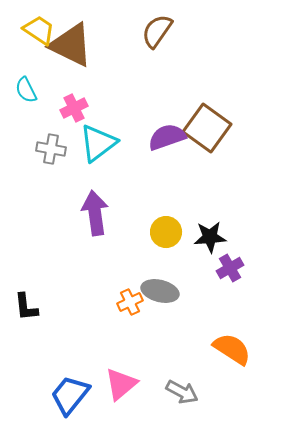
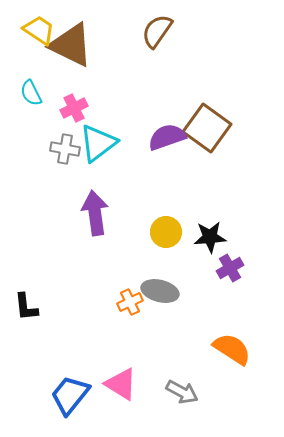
cyan semicircle: moved 5 px right, 3 px down
gray cross: moved 14 px right
pink triangle: rotated 48 degrees counterclockwise
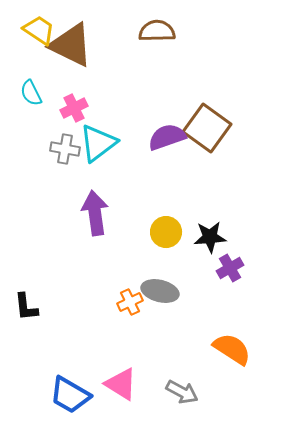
brown semicircle: rotated 54 degrees clockwise
blue trapezoid: rotated 99 degrees counterclockwise
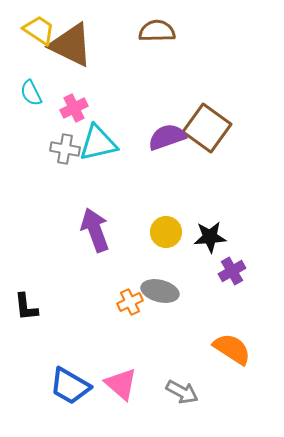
cyan triangle: rotated 24 degrees clockwise
purple arrow: moved 17 px down; rotated 12 degrees counterclockwise
purple cross: moved 2 px right, 3 px down
pink triangle: rotated 9 degrees clockwise
blue trapezoid: moved 9 px up
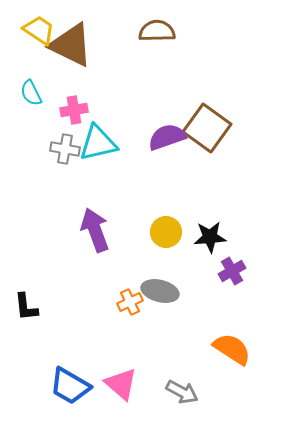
pink cross: moved 2 px down; rotated 16 degrees clockwise
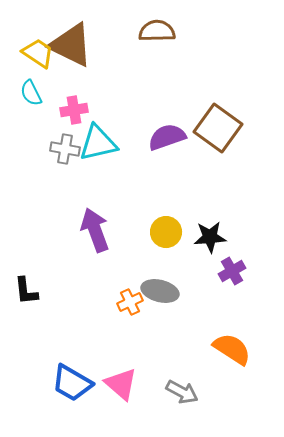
yellow trapezoid: moved 1 px left, 23 px down
brown square: moved 11 px right
black L-shape: moved 16 px up
blue trapezoid: moved 2 px right, 3 px up
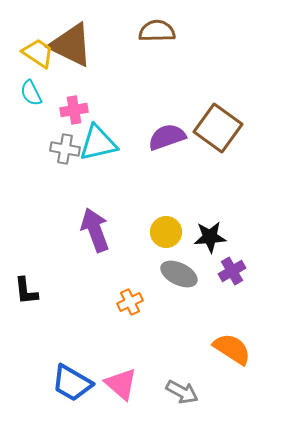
gray ellipse: moved 19 px right, 17 px up; rotated 12 degrees clockwise
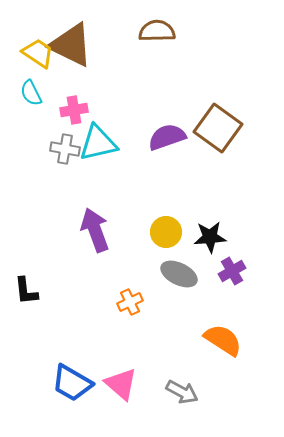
orange semicircle: moved 9 px left, 9 px up
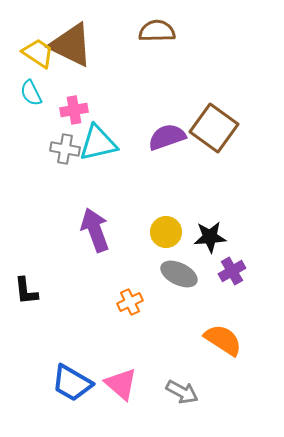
brown square: moved 4 px left
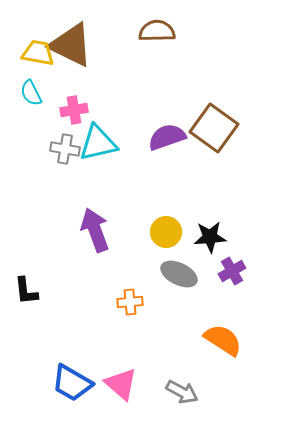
yellow trapezoid: rotated 24 degrees counterclockwise
orange cross: rotated 20 degrees clockwise
